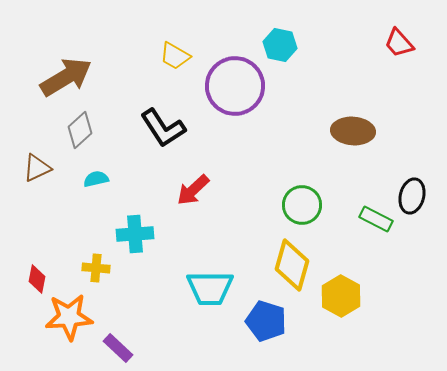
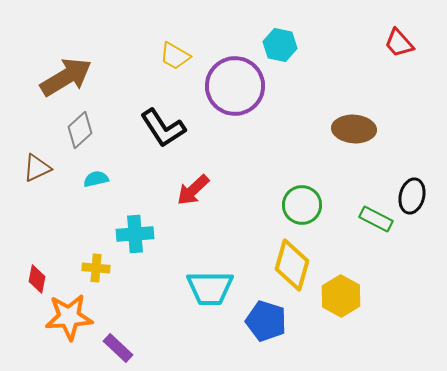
brown ellipse: moved 1 px right, 2 px up
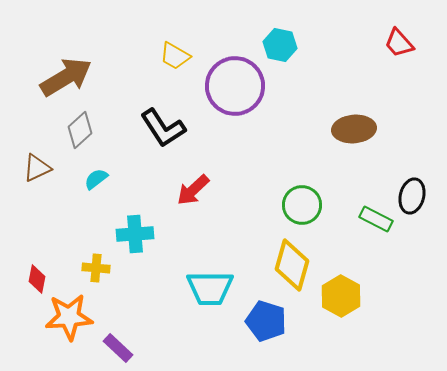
brown ellipse: rotated 9 degrees counterclockwise
cyan semicircle: rotated 25 degrees counterclockwise
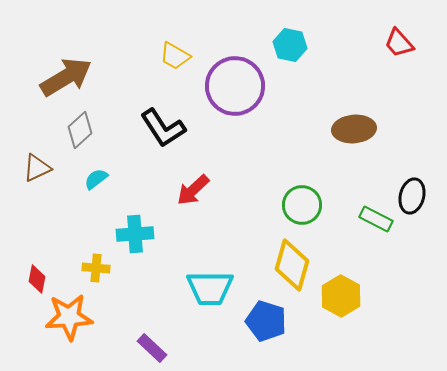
cyan hexagon: moved 10 px right
purple rectangle: moved 34 px right
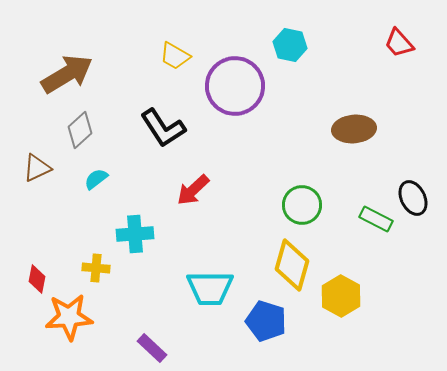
brown arrow: moved 1 px right, 3 px up
black ellipse: moved 1 px right, 2 px down; rotated 40 degrees counterclockwise
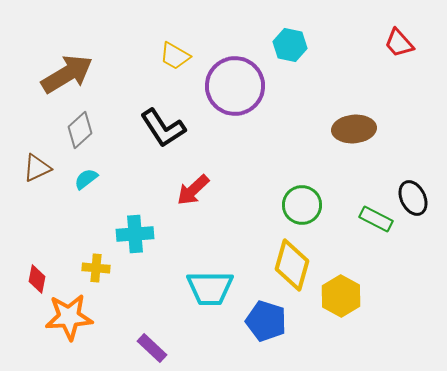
cyan semicircle: moved 10 px left
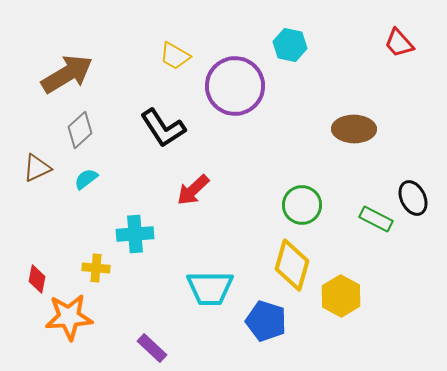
brown ellipse: rotated 6 degrees clockwise
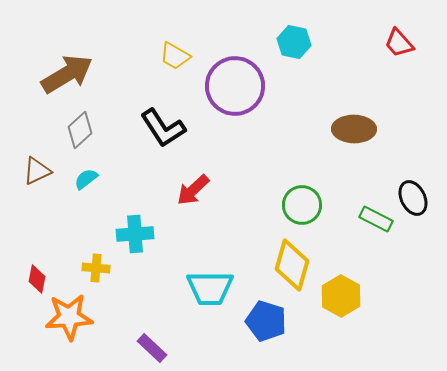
cyan hexagon: moved 4 px right, 3 px up
brown triangle: moved 3 px down
